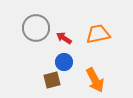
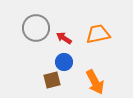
orange arrow: moved 2 px down
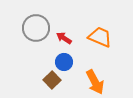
orange trapezoid: moved 2 px right, 3 px down; rotated 35 degrees clockwise
brown square: rotated 30 degrees counterclockwise
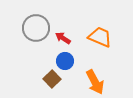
red arrow: moved 1 px left
blue circle: moved 1 px right, 1 px up
brown square: moved 1 px up
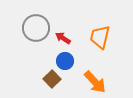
orange trapezoid: rotated 100 degrees counterclockwise
orange arrow: rotated 15 degrees counterclockwise
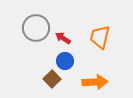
orange arrow: rotated 50 degrees counterclockwise
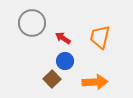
gray circle: moved 4 px left, 5 px up
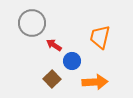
red arrow: moved 9 px left, 7 px down
blue circle: moved 7 px right
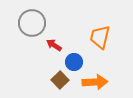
blue circle: moved 2 px right, 1 px down
brown square: moved 8 px right, 1 px down
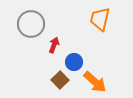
gray circle: moved 1 px left, 1 px down
orange trapezoid: moved 18 px up
red arrow: rotated 77 degrees clockwise
orange arrow: rotated 45 degrees clockwise
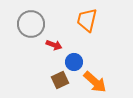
orange trapezoid: moved 13 px left, 1 px down
red arrow: rotated 91 degrees clockwise
brown square: rotated 18 degrees clockwise
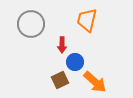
red arrow: moved 8 px right; rotated 70 degrees clockwise
blue circle: moved 1 px right
